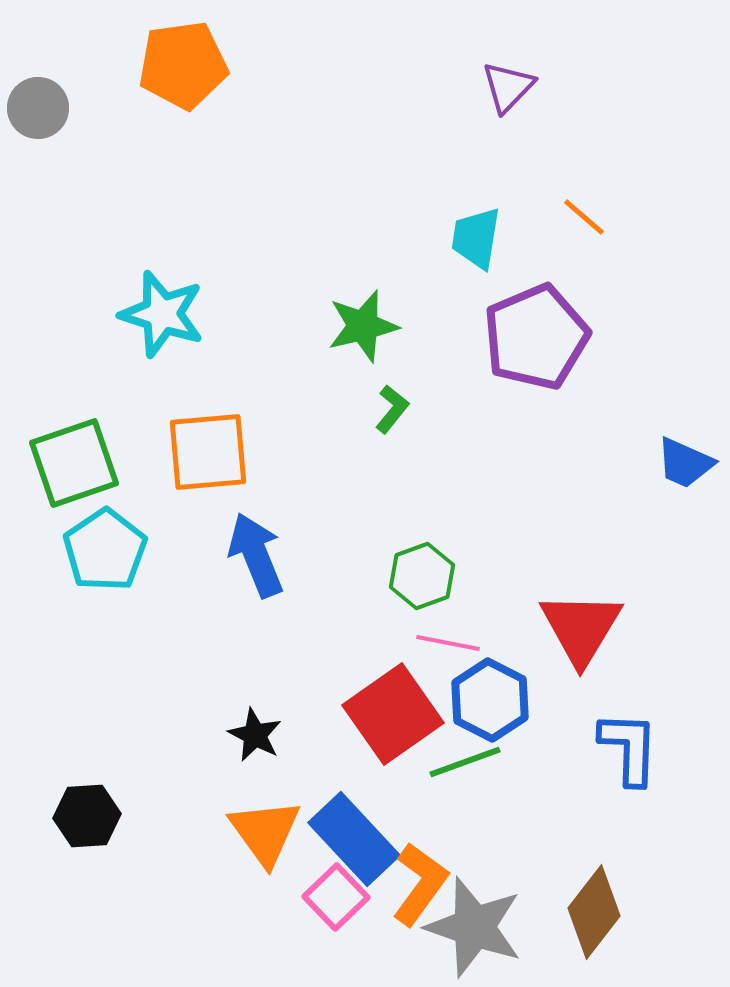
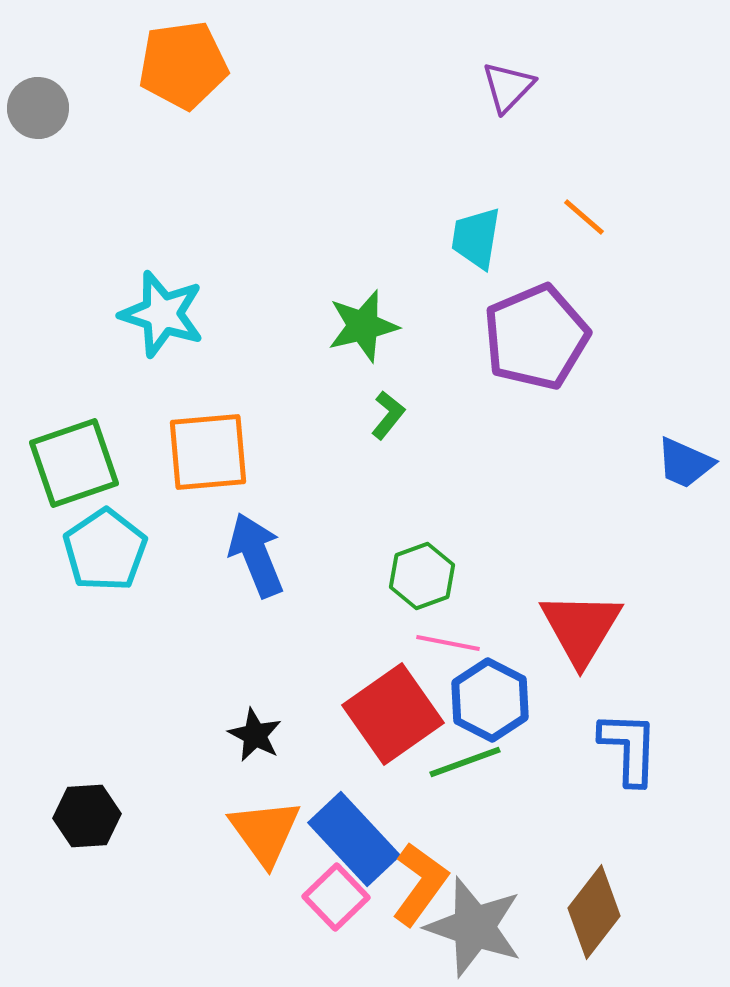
green L-shape: moved 4 px left, 6 px down
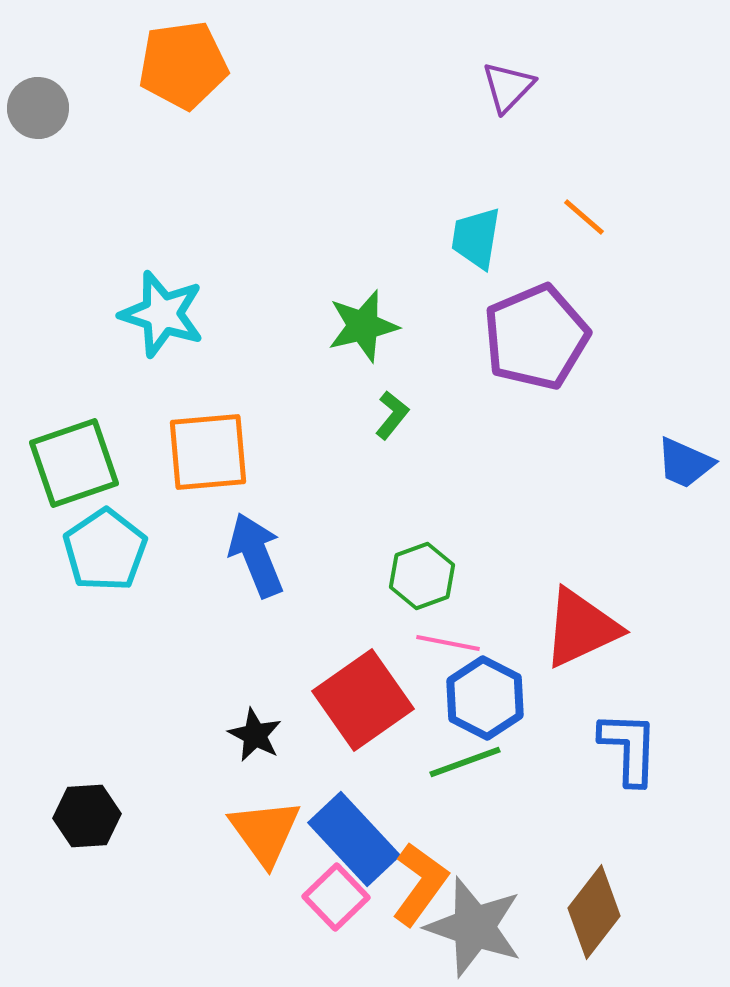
green L-shape: moved 4 px right
red triangle: rotated 34 degrees clockwise
blue hexagon: moved 5 px left, 2 px up
red square: moved 30 px left, 14 px up
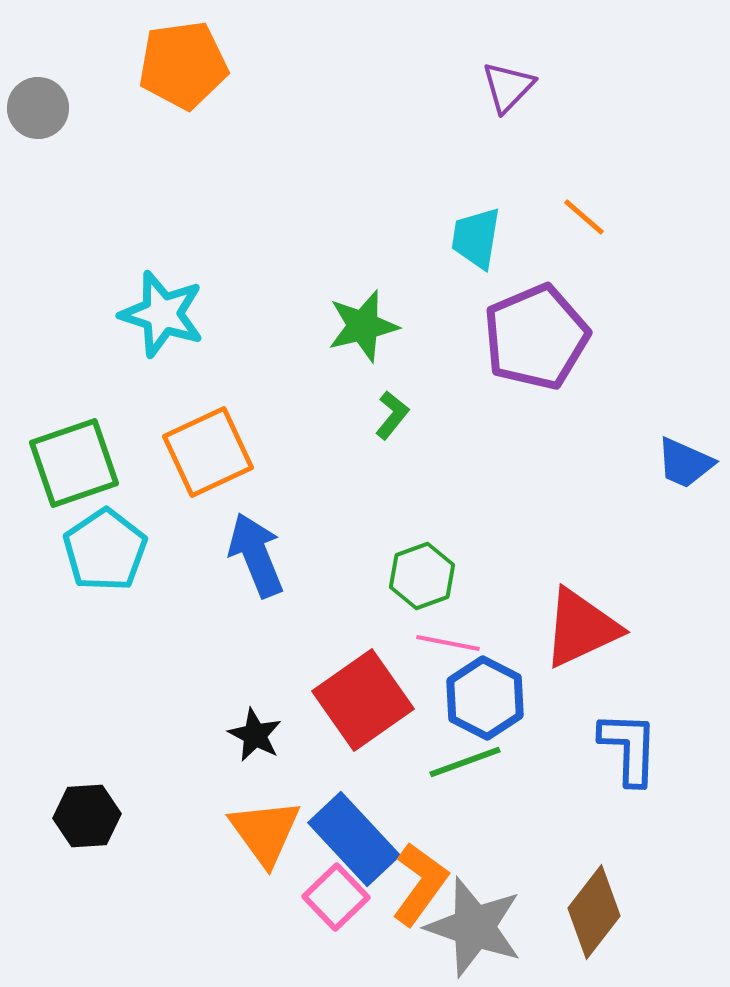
orange square: rotated 20 degrees counterclockwise
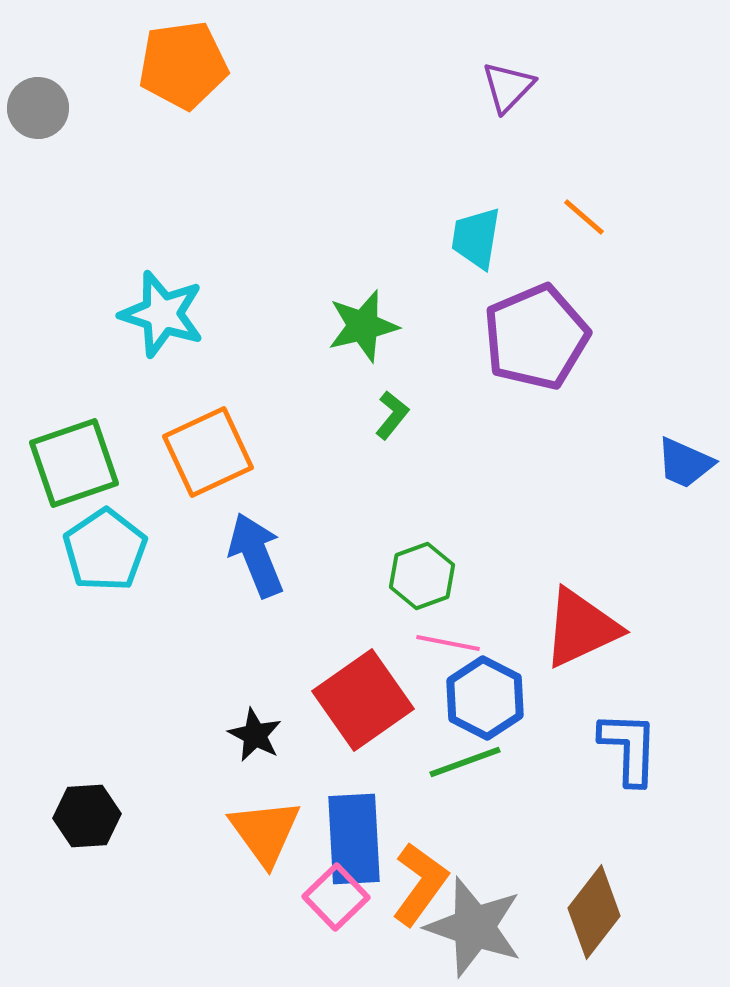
blue rectangle: rotated 40 degrees clockwise
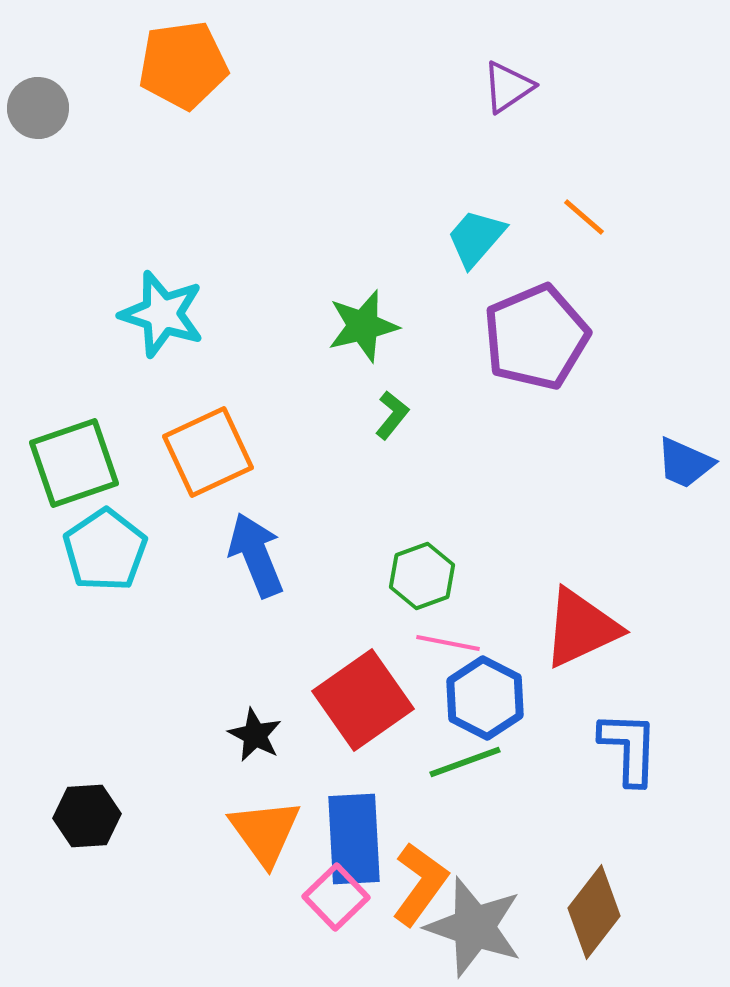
purple triangle: rotated 12 degrees clockwise
cyan trapezoid: rotated 32 degrees clockwise
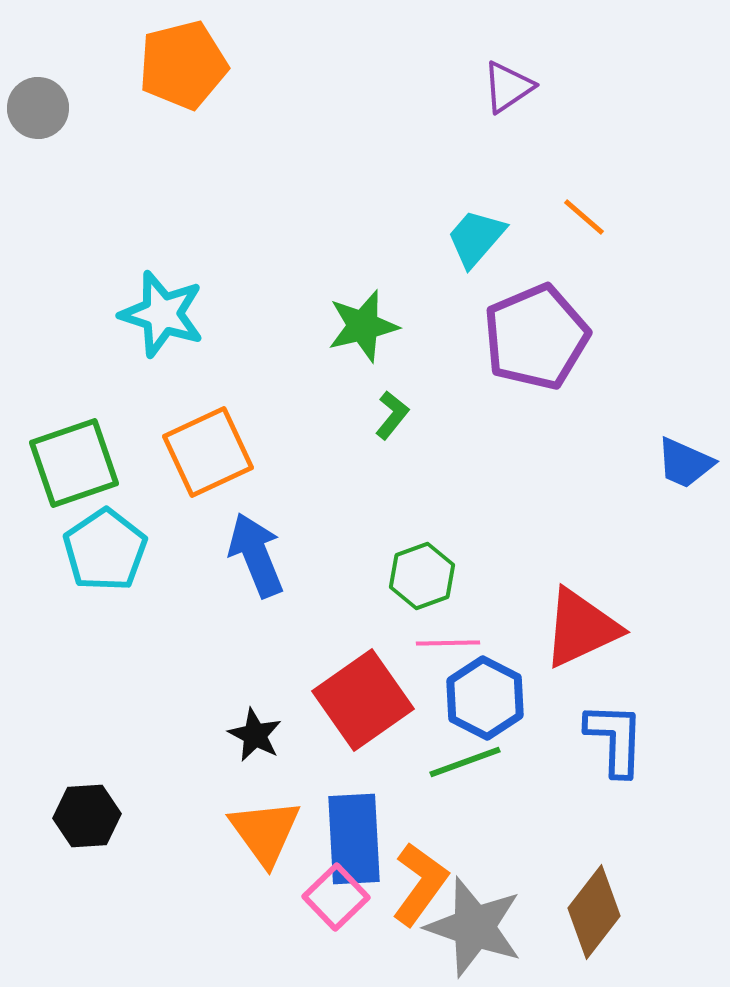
orange pentagon: rotated 6 degrees counterclockwise
pink line: rotated 12 degrees counterclockwise
blue L-shape: moved 14 px left, 9 px up
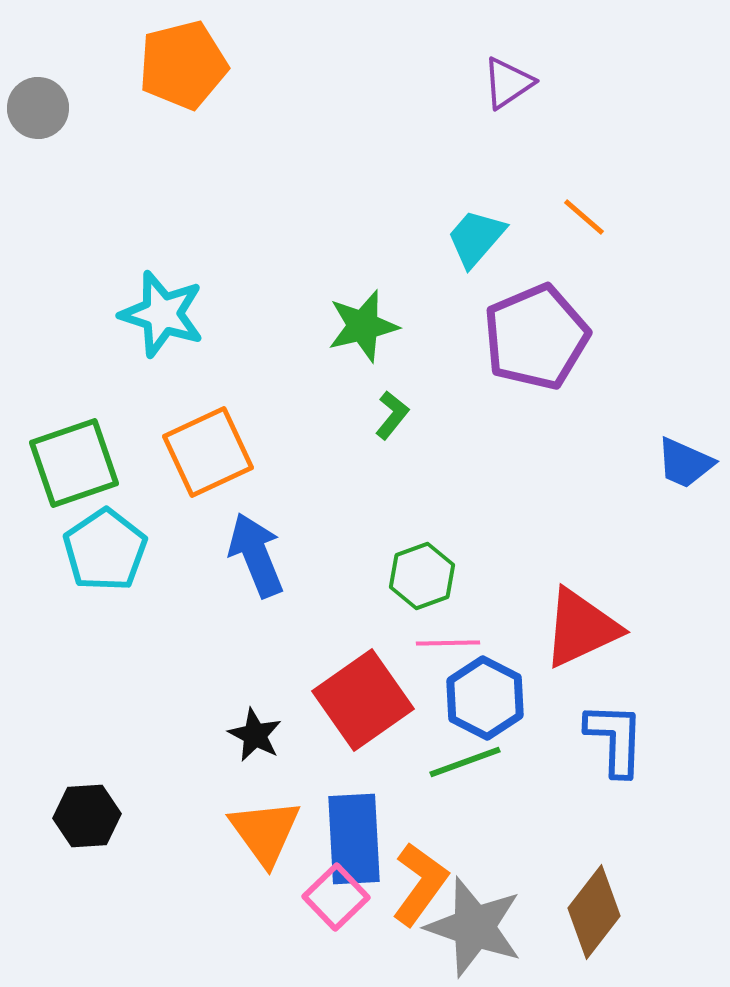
purple triangle: moved 4 px up
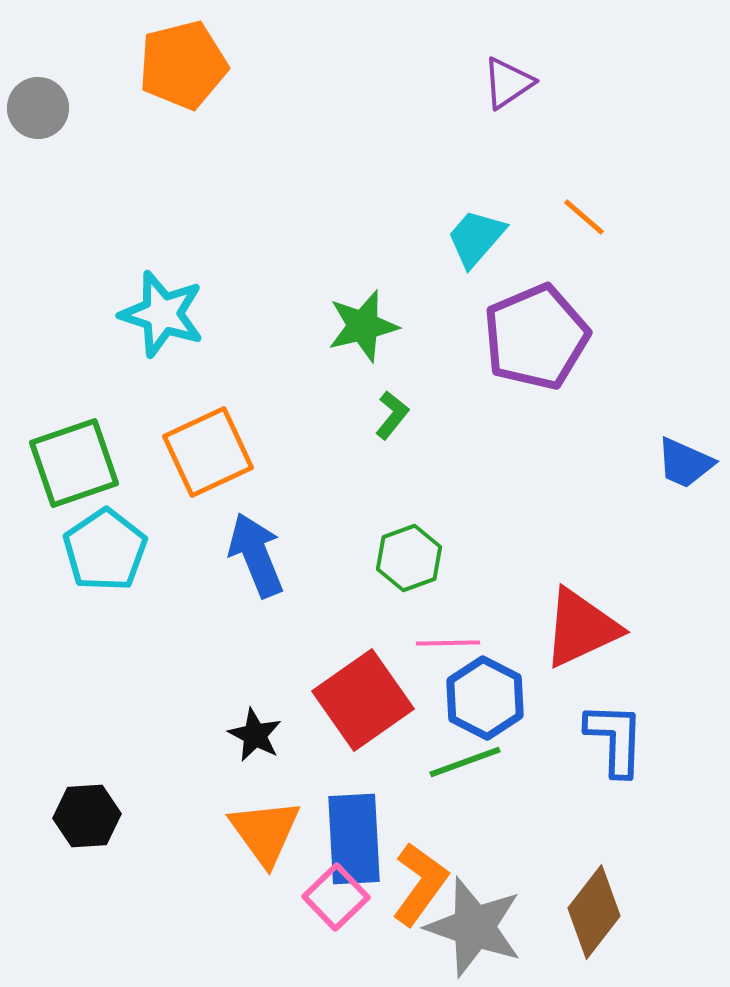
green hexagon: moved 13 px left, 18 px up
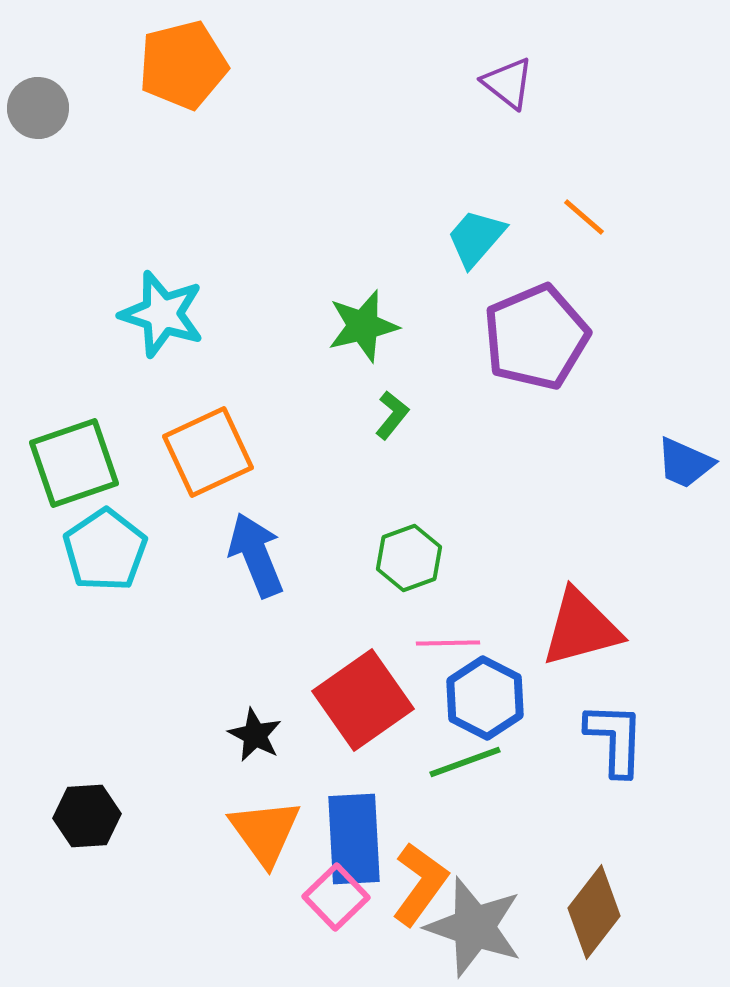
purple triangle: rotated 48 degrees counterclockwise
red triangle: rotated 10 degrees clockwise
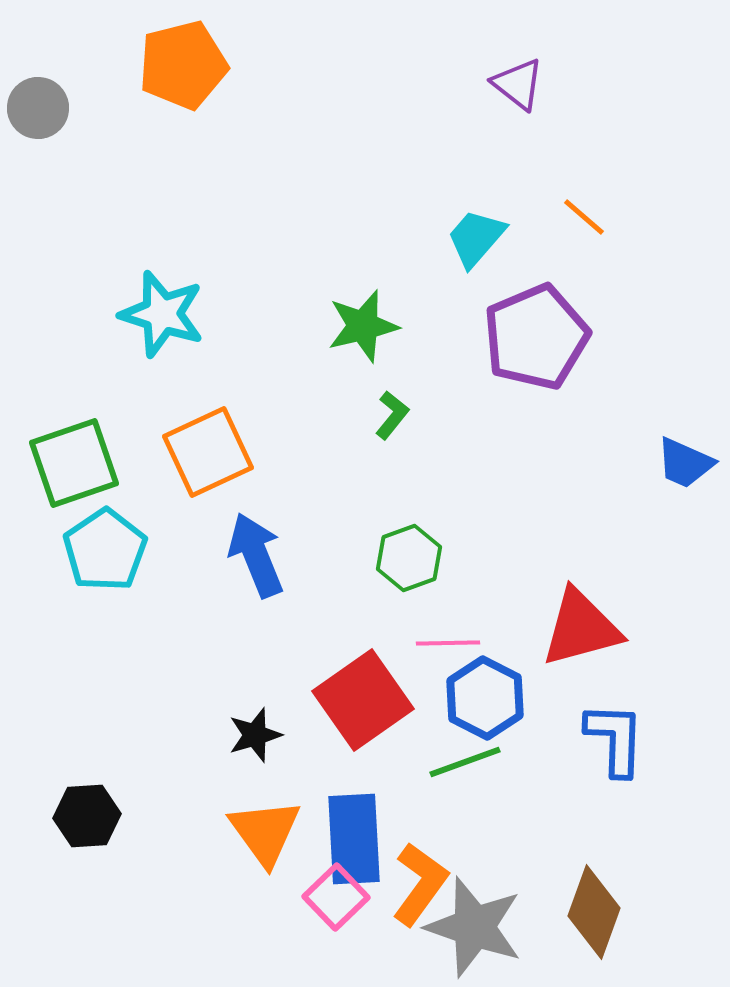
purple triangle: moved 10 px right, 1 px down
black star: rotated 28 degrees clockwise
brown diamond: rotated 18 degrees counterclockwise
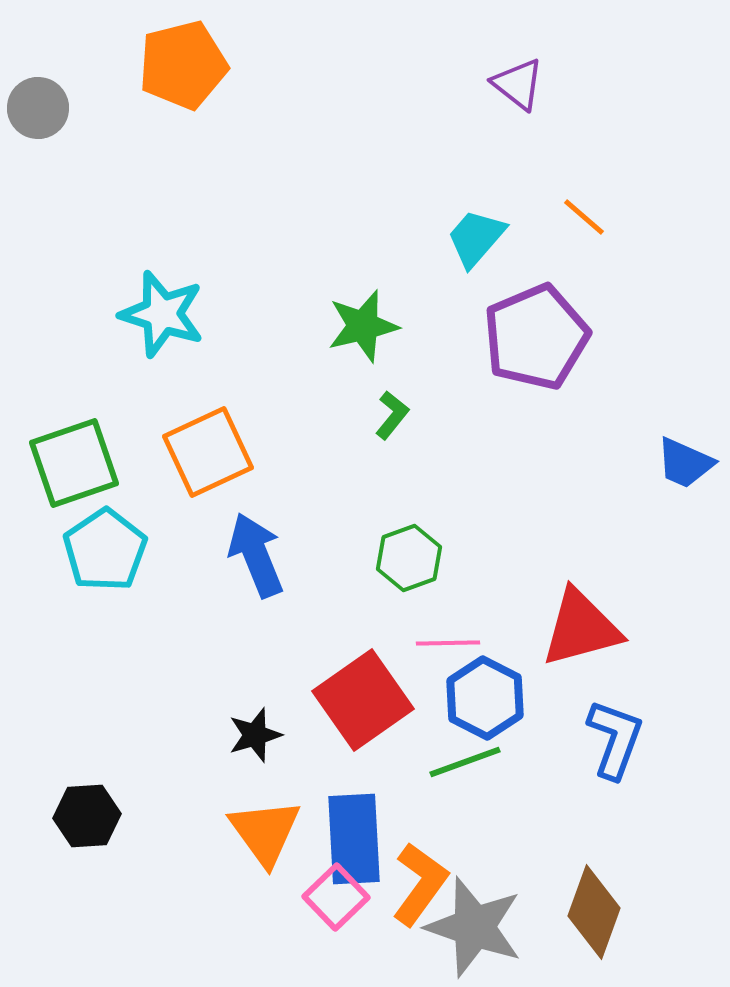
blue L-shape: rotated 18 degrees clockwise
